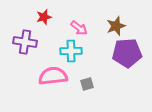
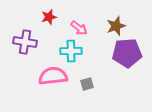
red star: moved 5 px right
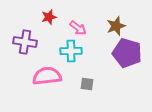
pink arrow: moved 1 px left
purple pentagon: rotated 20 degrees clockwise
pink semicircle: moved 6 px left
gray square: rotated 24 degrees clockwise
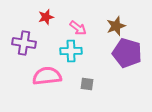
red star: moved 3 px left
purple cross: moved 1 px left, 1 px down
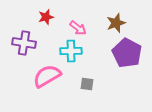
brown star: moved 3 px up
purple pentagon: rotated 12 degrees clockwise
pink semicircle: rotated 24 degrees counterclockwise
